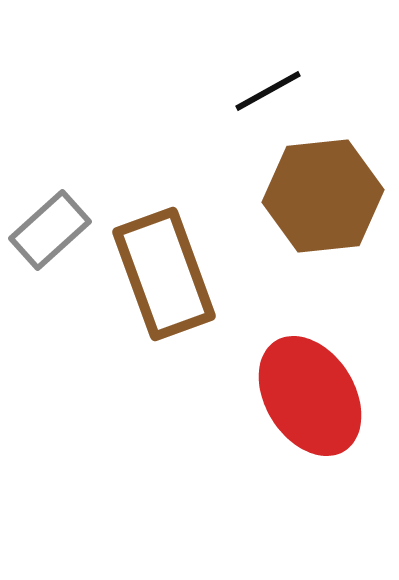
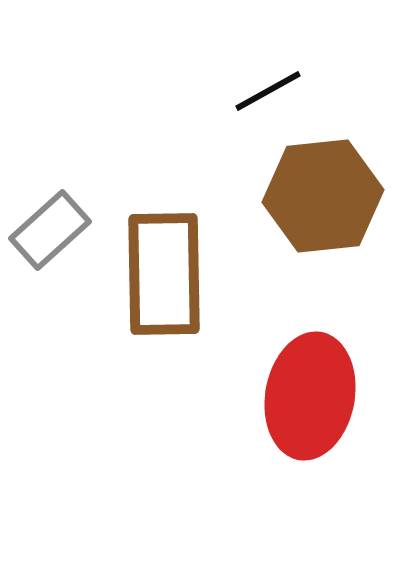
brown rectangle: rotated 19 degrees clockwise
red ellipse: rotated 42 degrees clockwise
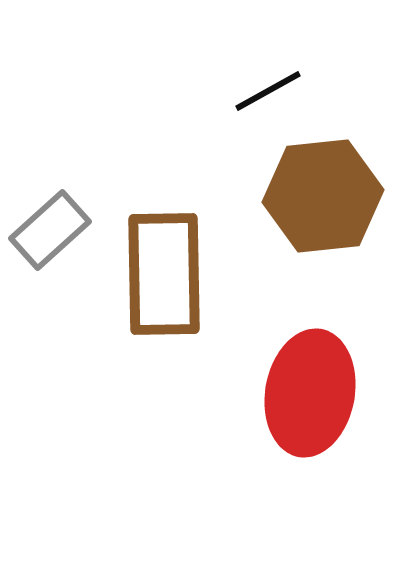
red ellipse: moved 3 px up
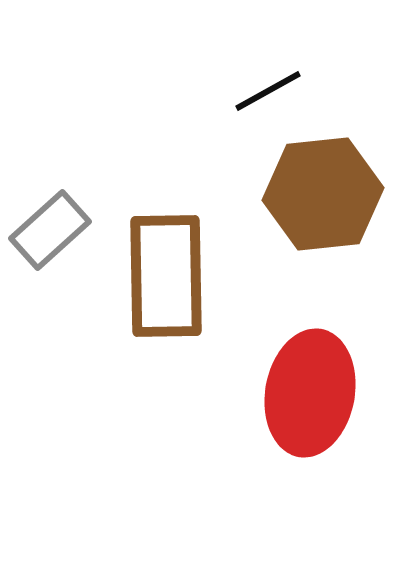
brown hexagon: moved 2 px up
brown rectangle: moved 2 px right, 2 px down
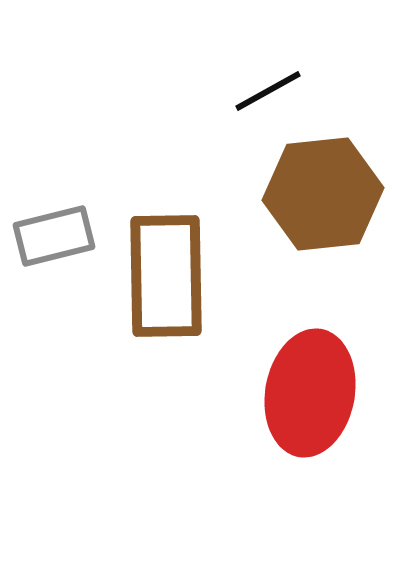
gray rectangle: moved 4 px right, 6 px down; rotated 28 degrees clockwise
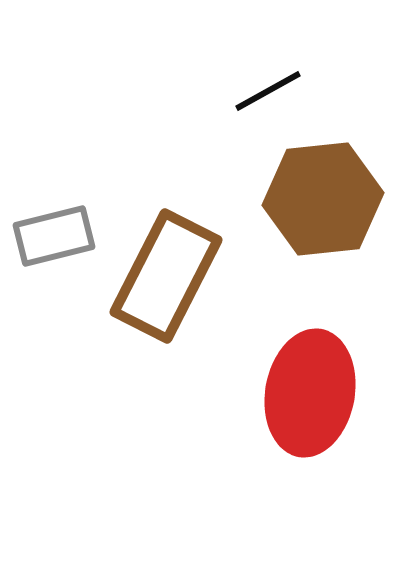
brown hexagon: moved 5 px down
brown rectangle: rotated 28 degrees clockwise
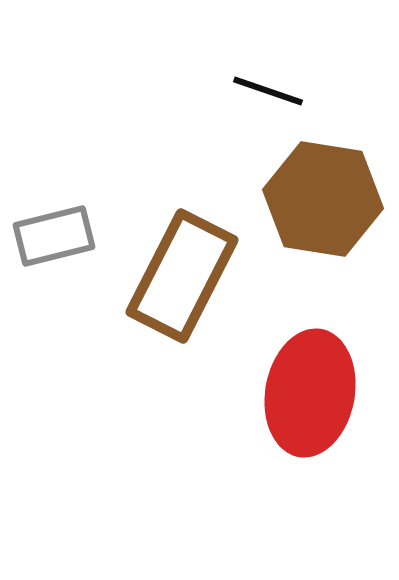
black line: rotated 48 degrees clockwise
brown hexagon: rotated 15 degrees clockwise
brown rectangle: moved 16 px right
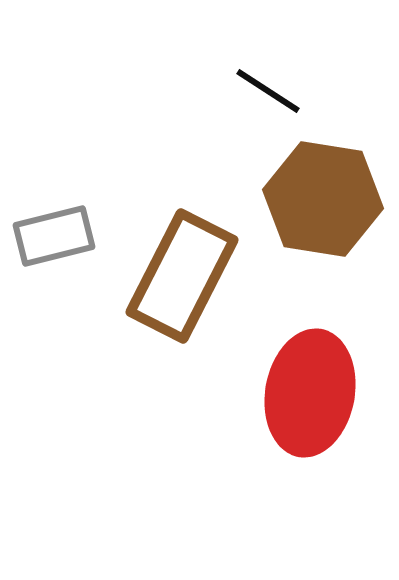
black line: rotated 14 degrees clockwise
